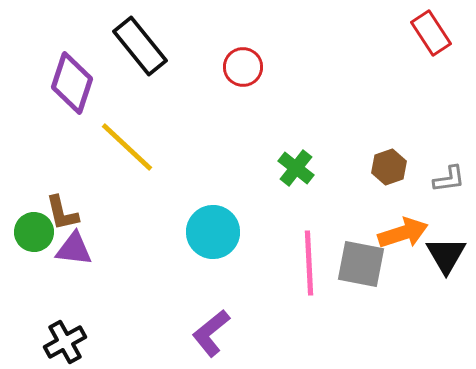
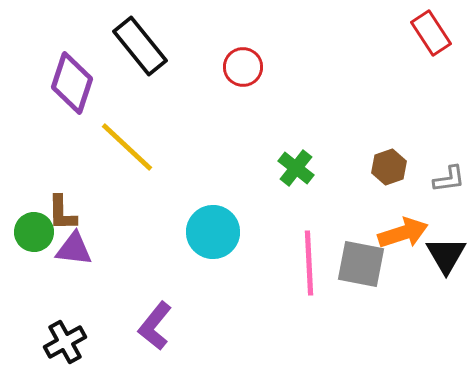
brown L-shape: rotated 12 degrees clockwise
purple L-shape: moved 56 px left, 7 px up; rotated 12 degrees counterclockwise
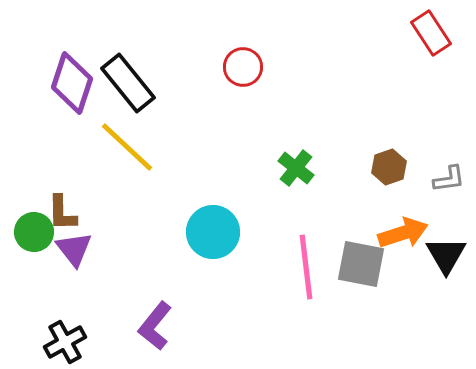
black rectangle: moved 12 px left, 37 px down
purple triangle: rotated 45 degrees clockwise
pink line: moved 3 px left, 4 px down; rotated 4 degrees counterclockwise
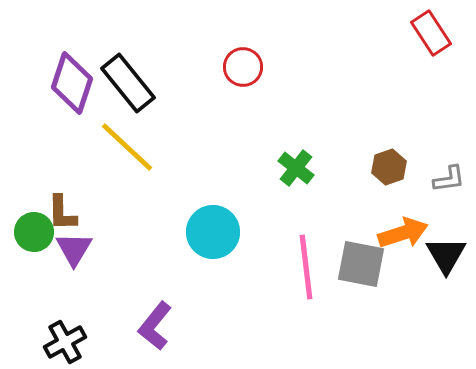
purple triangle: rotated 9 degrees clockwise
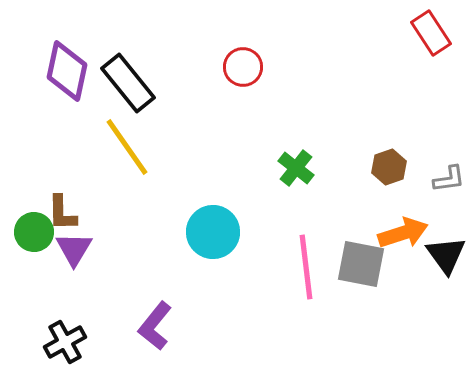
purple diamond: moved 5 px left, 12 px up; rotated 6 degrees counterclockwise
yellow line: rotated 12 degrees clockwise
black triangle: rotated 6 degrees counterclockwise
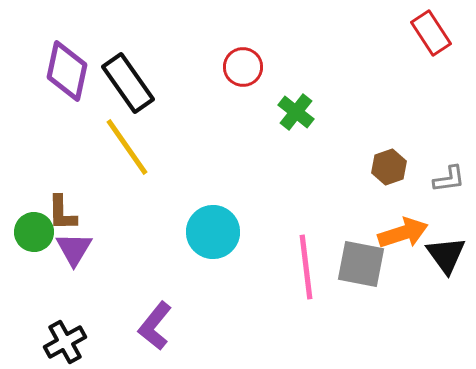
black rectangle: rotated 4 degrees clockwise
green cross: moved 56 px up
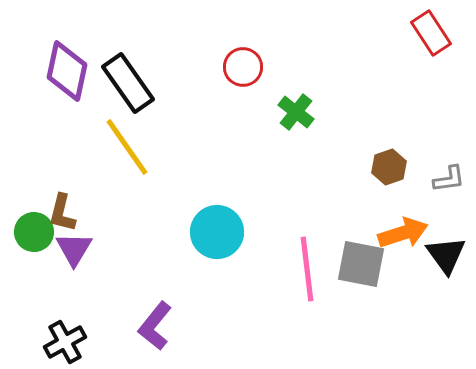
brown L-shape: rotated 15 degrees clockwise
cyan circle: moved 4 px right
pink line: moved 1 px right, 2 px down
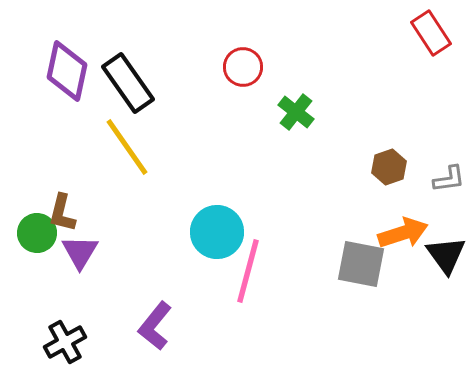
green circle: moved 3 px right, 1 px down
purple triangle: moved 6 px right, 3 px down
pink line: moved 59 px left, 2 px down; rotated 22 degrees clockwise
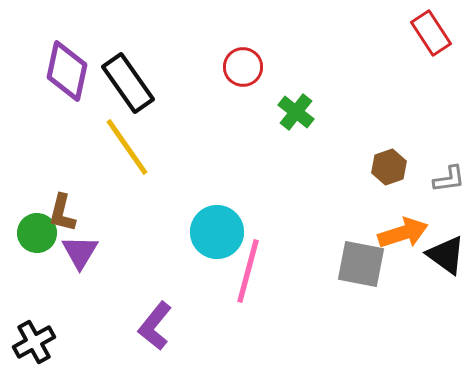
black triangle: rotated 18 degrees counterclockwise
black cross: moved 31 px left
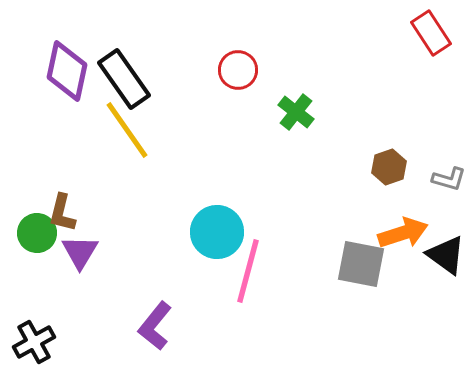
red circle: moved 5 px left, 3 px down
black rectangle: moved 4 px left, 4 px up
yellow line: moved 17 px up
gray L-shape: rotated 24 degrees clockwise
